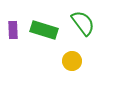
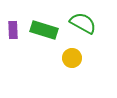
green semicircle: rotated 24 degrees counterclockwise
yellow circle: moved 3 px up
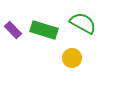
purple rectangle: rotated 42 degrees counterclockwise
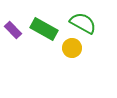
green rectangle: moved 1 px up; rotated 12 degrees clockwise
yellow circle: moved 10 px up
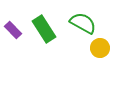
green rectangle: rotated 28 degrees clockwise
yellow circle: moved 28 px right
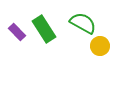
purple rectangle: moved 4 px right, 2 px down
yellow circle: moved 2 px up
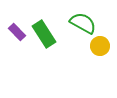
green rectangle: moved 5 px down
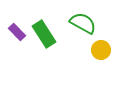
yellow circle: moved 1 px right, 4 px down
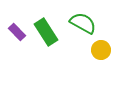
green rectangle: moved 2 px right, 2 px up
